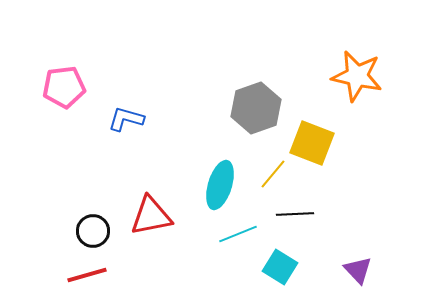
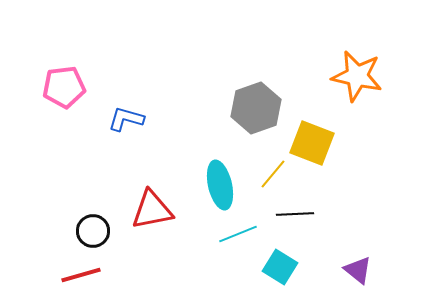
cyan ellipse: rotated 30 degrees counterclockwise
red triangle: moved 1 px right, 6 px up
purple triangle: rotated 8 degrees counterclockwise
red line: moved 6 px left
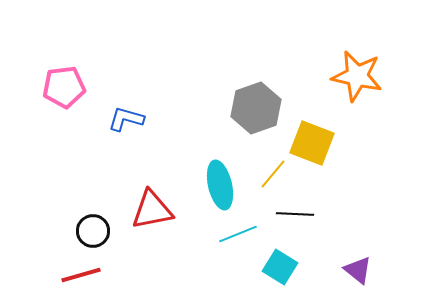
black line: rotated 6 degrees clockwise
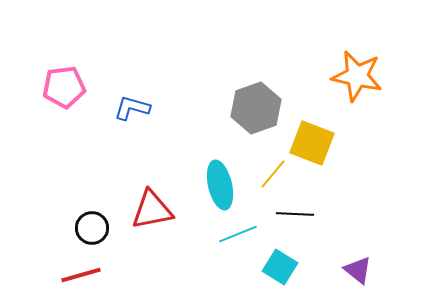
blue L-shape: moved 6 px right, 11 px up
black circle: moved 1 px left, 3 px up
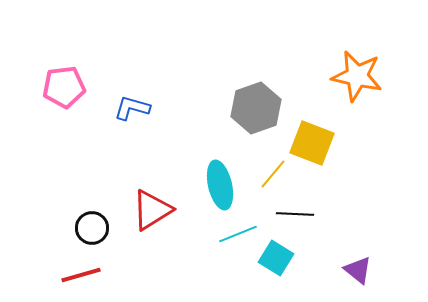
red triangle: rotated 21 degrees counterclockwise
cyan square: moved 4 px left, 9 px up
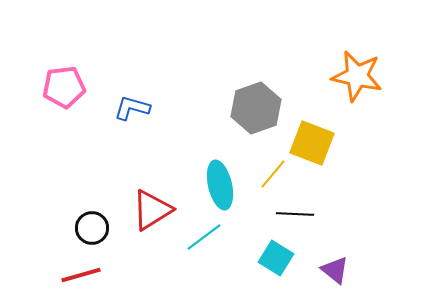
cyan line: moved 34 px left, 3 px down; rotated 15 degrees counterclockwise
purple triangle: moved 23 px left
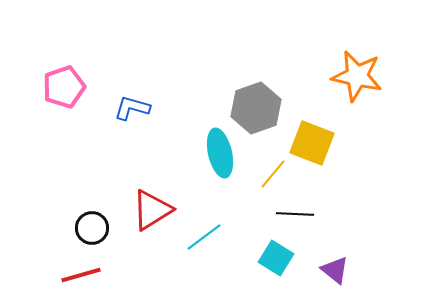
pink pentagon: rotated 12 degrees counterclockwise
cyan ellipse: moved 32 px up
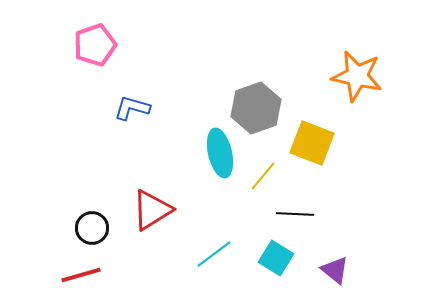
pink pentagon: moved 31 px right, 42 px up
yellow line: moved 10 px left, 2 px down
cyan line: moved 10 px right, 17 px down
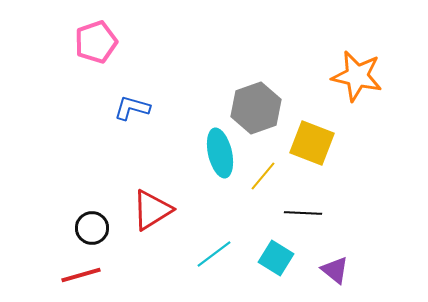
pink pentagon: moved 1 px right, 3 px up
black line: moved 8 px right, 1 px up
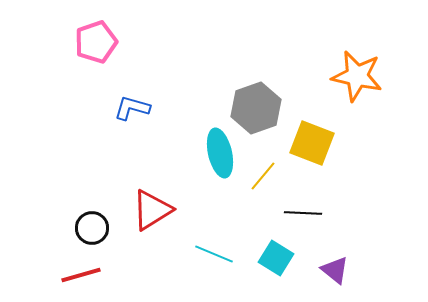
cyan line: rotated 60 degrees clockwise
